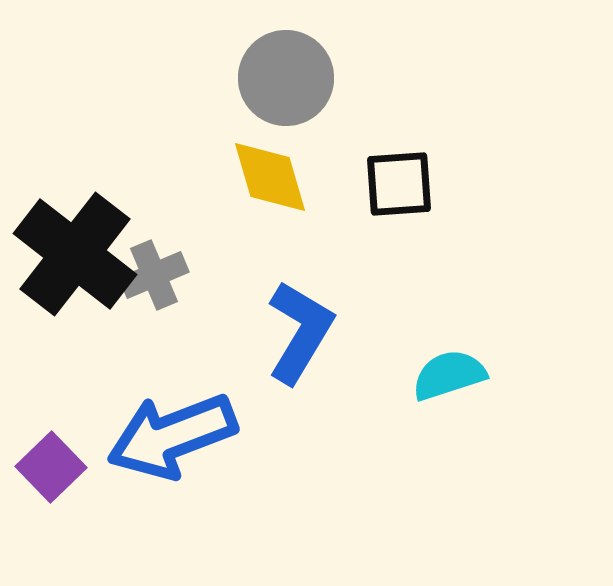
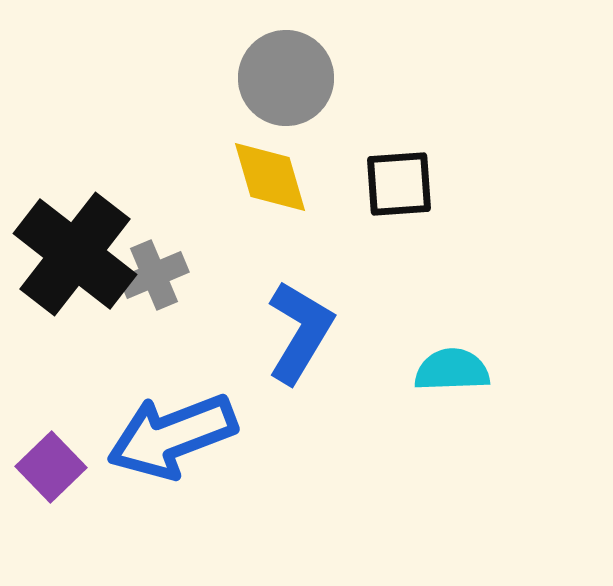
cyan semicircle: moved 3 px right, 5 px up; rotated 16 degrees clockwise
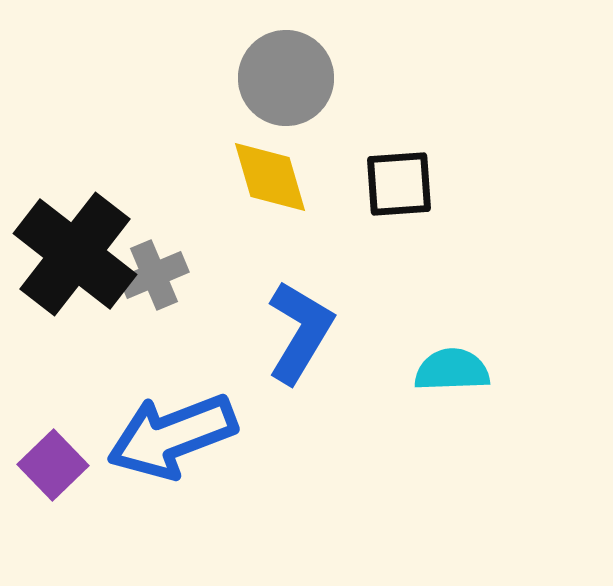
purple square: moved 2 px right, 2 px up
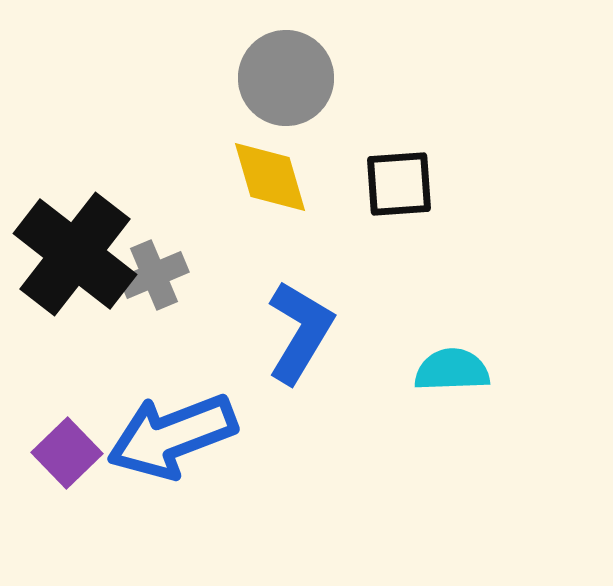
purple square: moved 14 px right, 12 px up
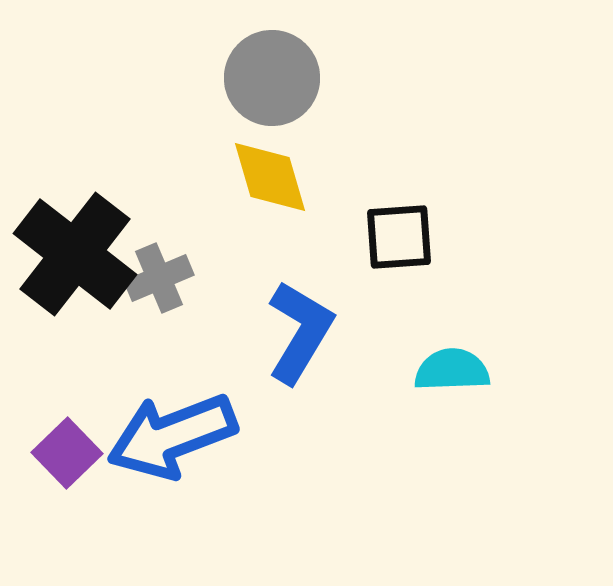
gray circle: moved 14 px left
black square: moved 53 px down
gray cross: moved 5 px right, 3 px down
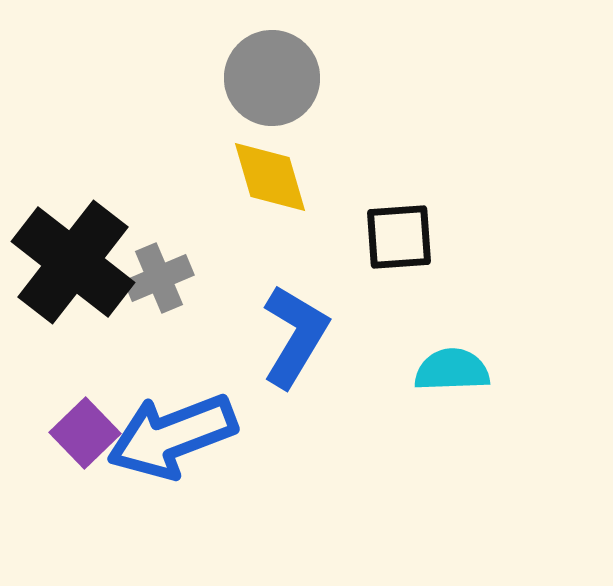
black cross: moved 2 px left, 8 px down
blue L-shape: moved 5 px left, 4 px down
purple square: moved 18 px right, 20 px up
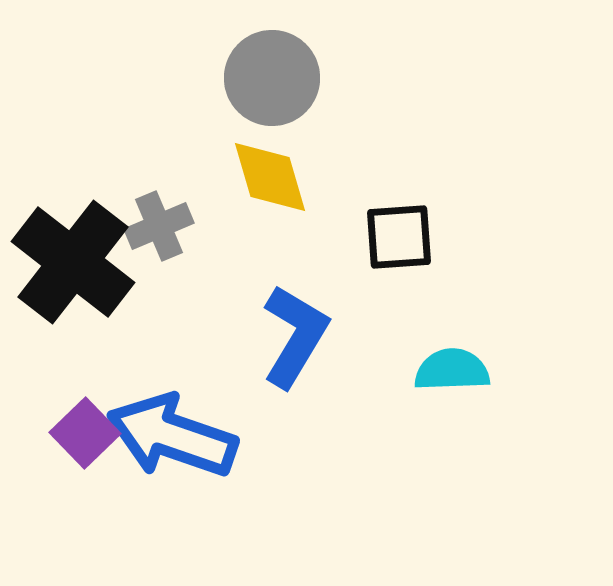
gray cross: moved 52 px up
blue arrow: rotated 40 degrees clockwise
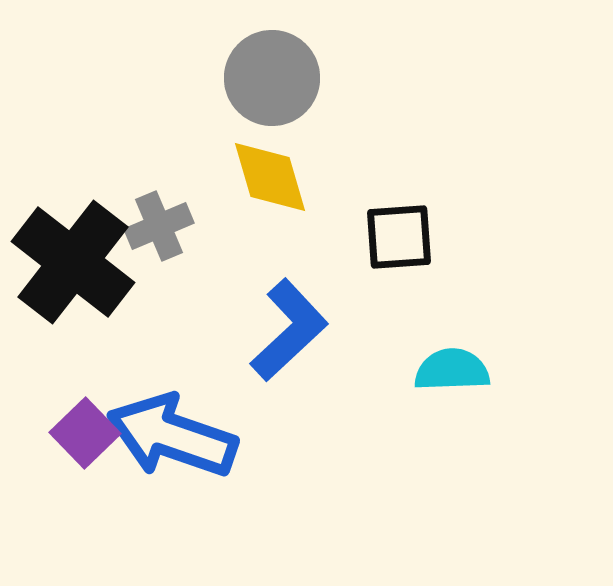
blue L-shape: moved 6 px left, 6 px up; rotated 16 degrees clockwise
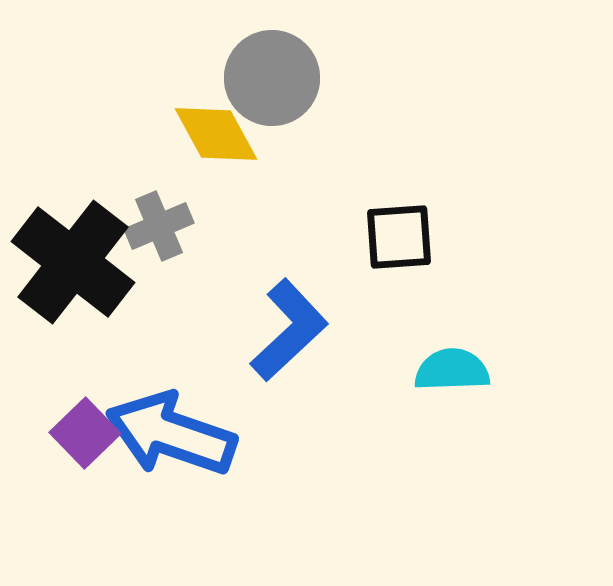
yellow diamond: moved 54 px left, 43 px up; rotated 12 degrees counterclockwise
blue arrow: moved 1 px left, 2 px up
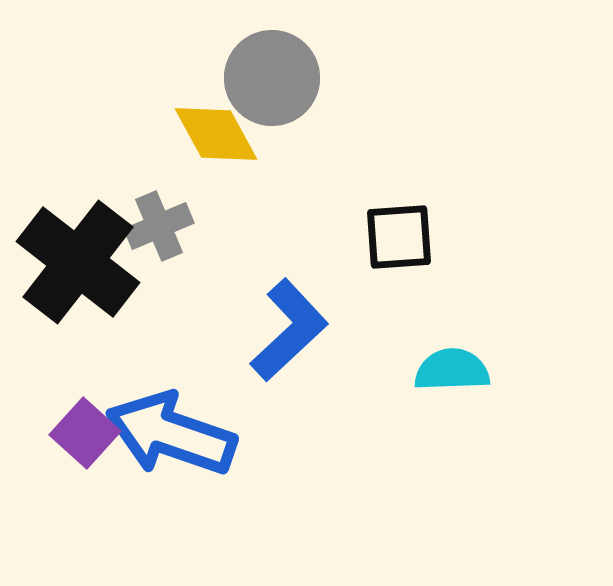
black cross: moved 5 px right
purple square: rotated 4 degrees counterclockwise
